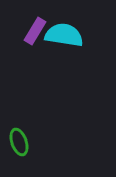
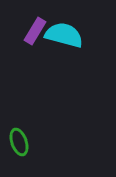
cyan semicircle: rotated 6 degrees clockwise
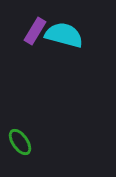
green ellipse: moved 1 px right; rotated 16 degrees counterclockwise
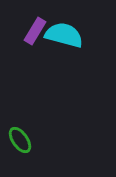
green ellipse: moved 2 px up
